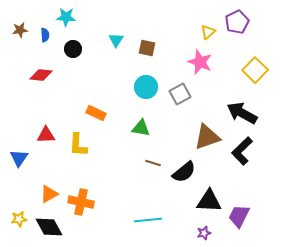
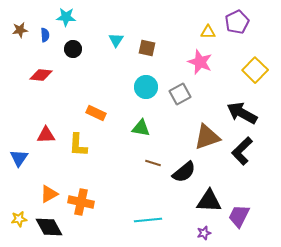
yellow triangle: rotated 42 degrees clockwise
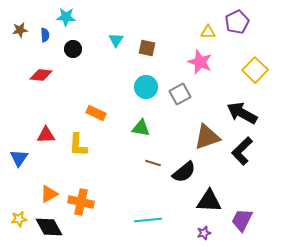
purple trapezoid: moved 3 px right, 4 px down
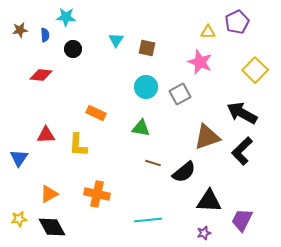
orange cross: moved 16 px right, 8 px up
black diamond: moved 3 px right
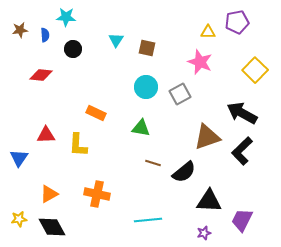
purple pentagon: rotated 15 degrees clockwise
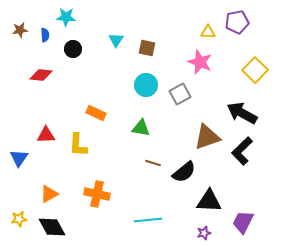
cyan circle: moved 2 px up
purple trapezoid: moved 1 px right, 2 px down
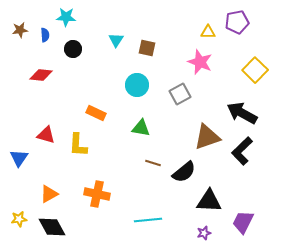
cyan circle: moved 9 px left
red triangle: rotated 18 degrees clockwise
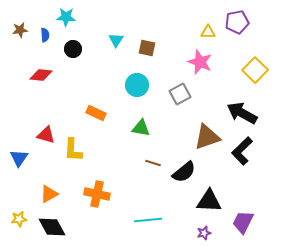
yellow L-shape: moved 5 px left, 5 px down
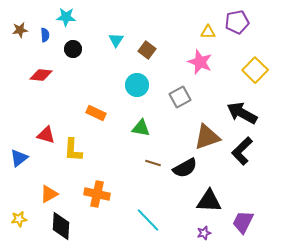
brown square: moved 2 px down; rotated 24 degrees clockwise
gray square: moved 3 px down
blue triangle: rotated 18 degrees clockwise
black semicircle: moved 1 px right, 4 px up; rotated 10 degrees clockwise
cyan line: rotated 52 degrees clockwise
black diamond: moved 9 px right, 1 px up; rotated 32 degrees clockwise
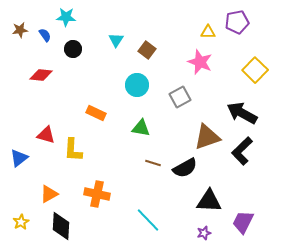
blue semicircle: rotated 32 degrees counterclockwise
yellow star: moved 2 px right, 3 px down; rotated 21 degrees counterclockwise
